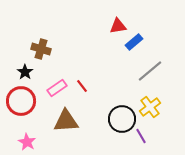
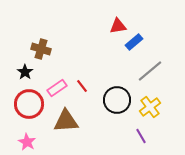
red circle: moved 8 px right, 3 px down
black circle: moved 5 px left, 19 px up
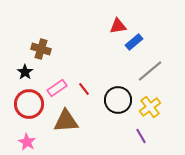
red line: moved 2 px right, 3 px down
black circle: moved 1 px right
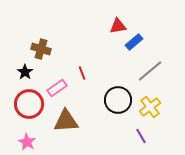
red line: moved 2 px left, 16 px up; rotated 16 degrees clockwise
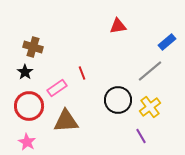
blue rectangle: moved 33 px right
brown cross: moved 8 px left, 2 px up
red circle: moved 2 px down
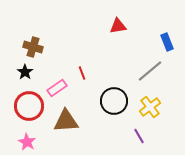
blue rectangle: rotated 72 degrees counterclockwise
black circle: moved 4 px left, 1 px down
purple line: moved 2 px left
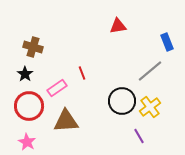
black star: moved 2 px down
black circle: moved 8 px right
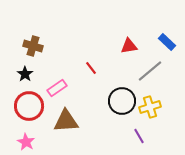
red triangle: moved 11 px right, 20 px down
blue rectangle: rotated 24 degrees counterclockwise
brown cross: moved 1 px up
red line: moved 9 px right, 5 px up; rotated 16 degrees counterclockwise
yellow cross: rotated 20 degrees clockwise
pink star: moved 1 px left
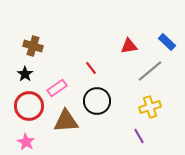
black circle: moved 25 px left
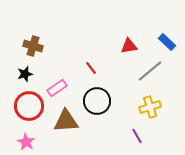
black star: rotated 21 degrees clockwise
purple line: moved 2 px left
